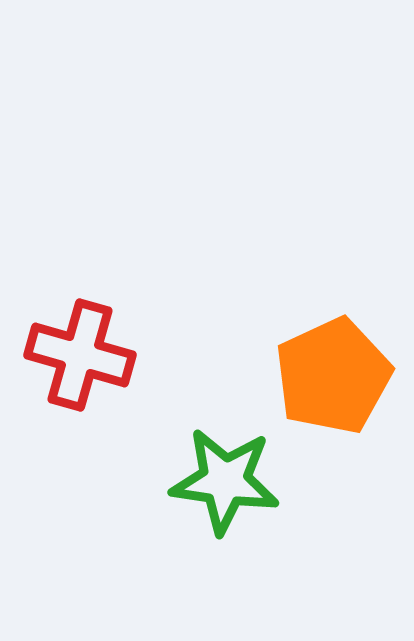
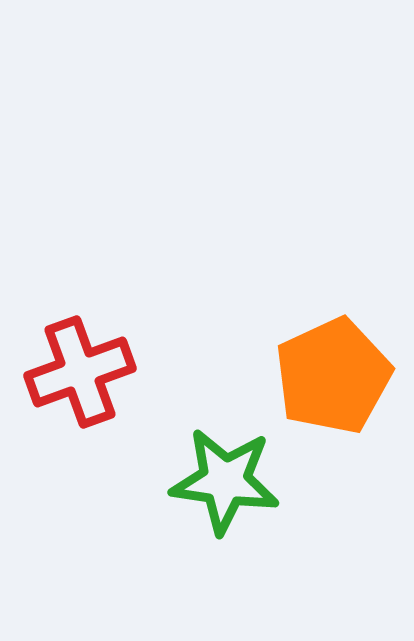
red cross: moved 17 px down; rotated 36 degrees counterclockwise
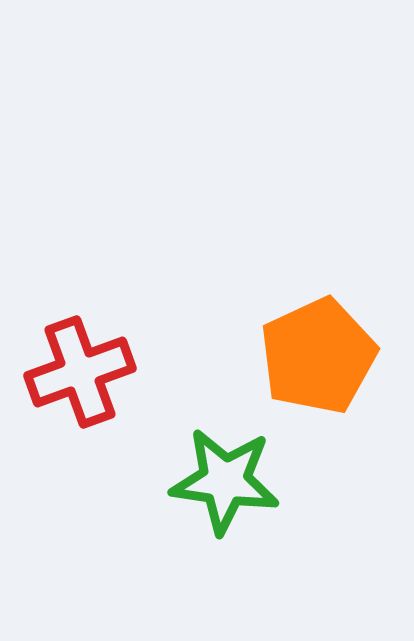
orange pentagon: moved 15 px left, 20 px up
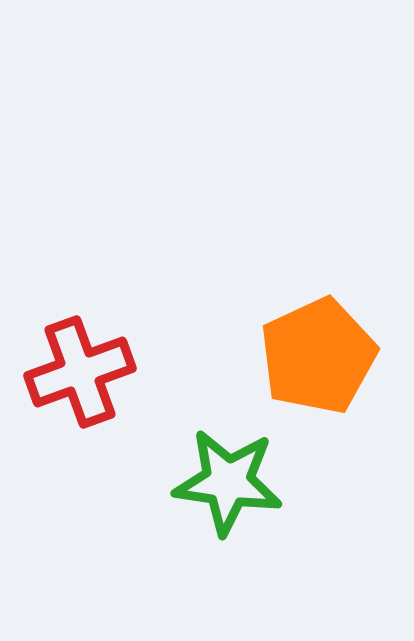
green star: moved 3 px right, 1 px down
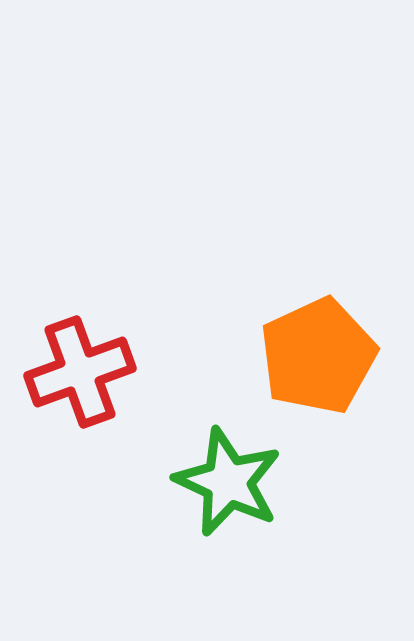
green star: rotated 17 degrees clockwise
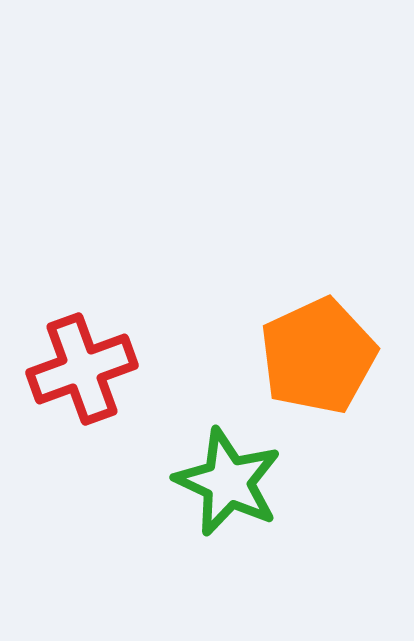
red cross: moved 2 px right, 3 px up
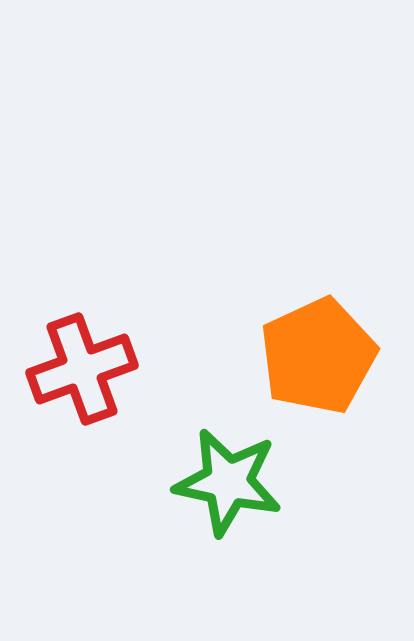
green star: rotated 13 degrees counterclockwise
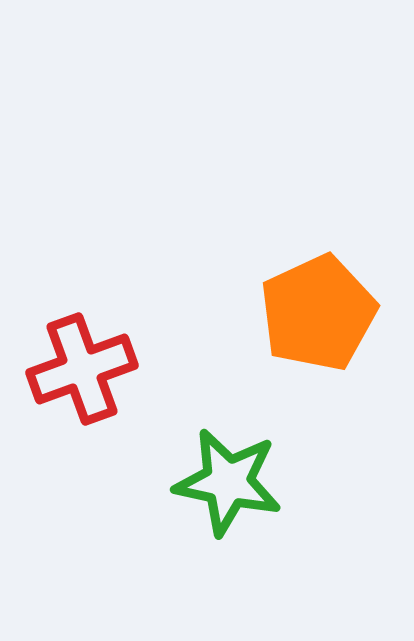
orange pentagon: moved 43 px up
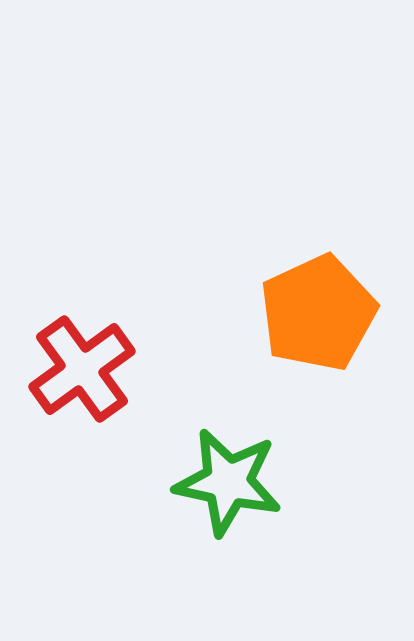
red cross: rotated 16 degrees counterclockwise
